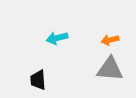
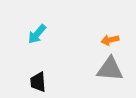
cyan arrow: moved 20 px left, 4 px up; rotated 35 degrees counterclockwise
black trapezoid: moved 2 px down
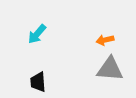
orange arrow: moved 5 px left
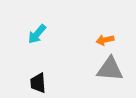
black trapezoid: moved 1 px down
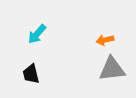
gray triangle: moved 2 px right; rotated 12 degrees counterclockwise
black trapezoid: moved 7 px left, 9 px up; rotated 10 degrees counterclockwise
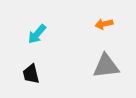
orange arrow: moved 1 px left, 16 px up
gray triangle: moved 6 px left, 3 px up
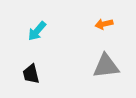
cyan arrow: moved 3 px up
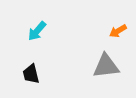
orange arrow: moved 14 px right, 7 px down; rotated 18 degrees counterclockwise
